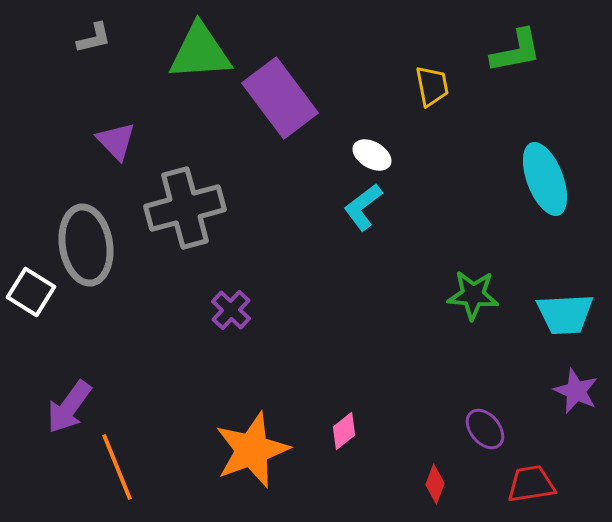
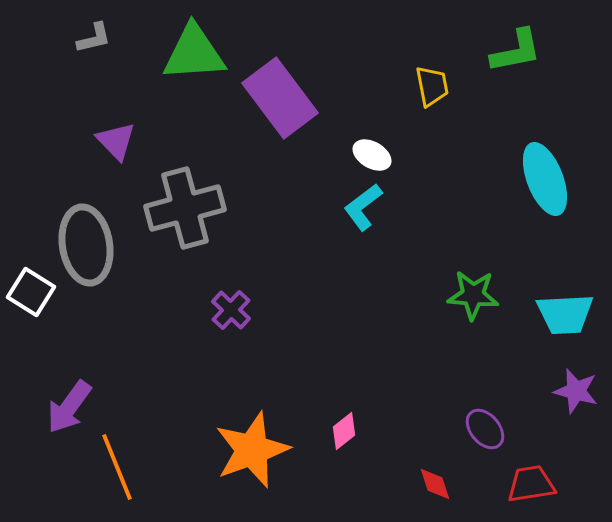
green triangle: moved 6 px left, 1 px down
purple star: rotated 9 degrees counterclockwise
red diamond: rotated 39 degrees counterclockwise
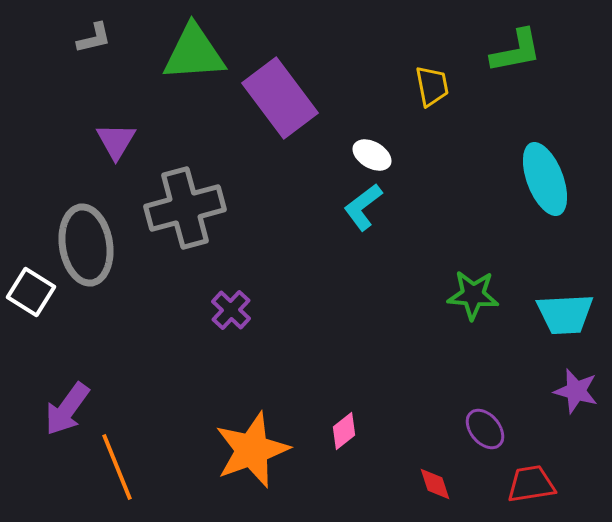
purple triangle: rotated 15 degrees clockwise
purple arrow: moved 2 px left, 2 px down
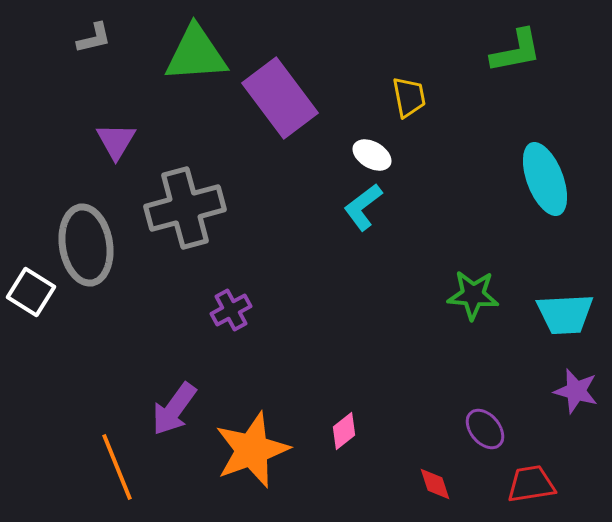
green triangle: moved 2 px right, 1 px down
yellow trapezoid: moved 23 px left, 11 px down
purple cross: rotated 18 degrees clockwise
purple arrow: moved 107 px right
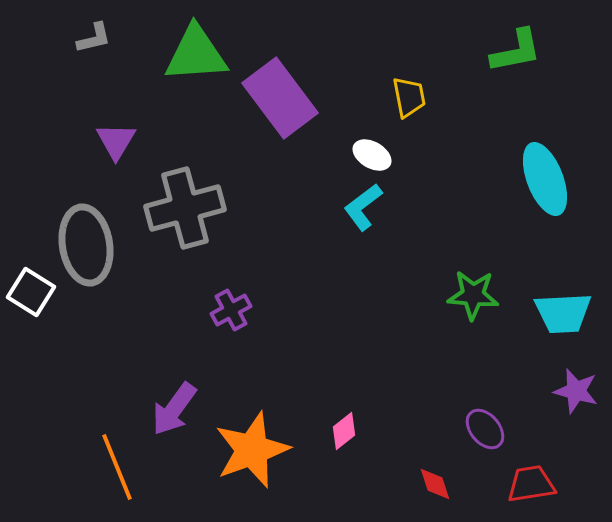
cyan trapezoid: moved 2 px left, 1 px up
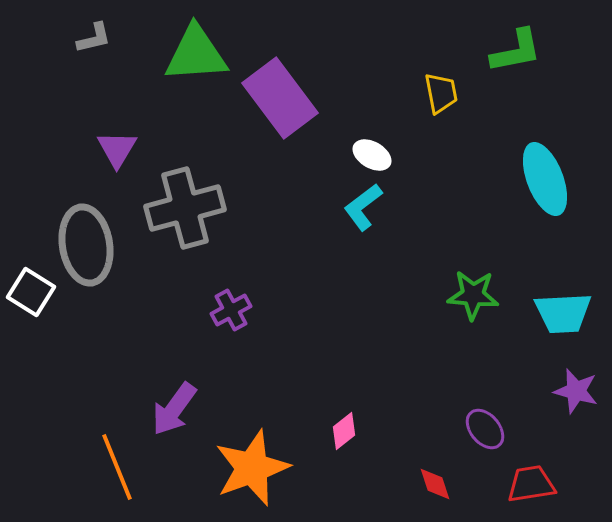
yellow trapezoid: moved 32 px right, 4 px up
purple triangle: moved 1 px right, 8 px down
orange star: moved 18 px down
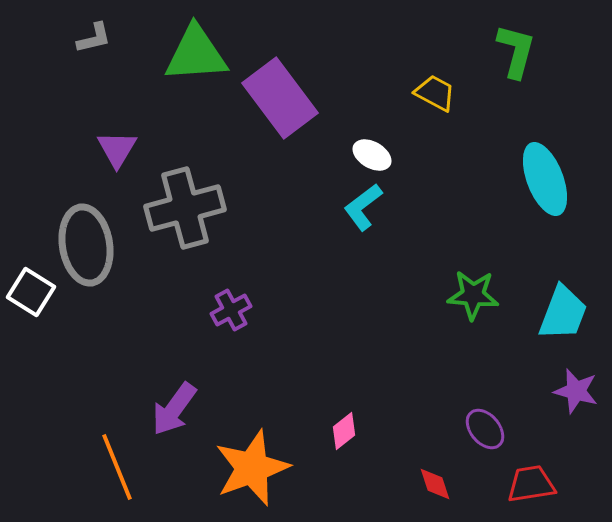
green L-shape: rotated 64 degrees counterclockwise
yellow trapezoid: moved 6 px left; rotated 51 degrees counterclockwise
cyan trapezoid: rotated 66 degrees counterclockwise
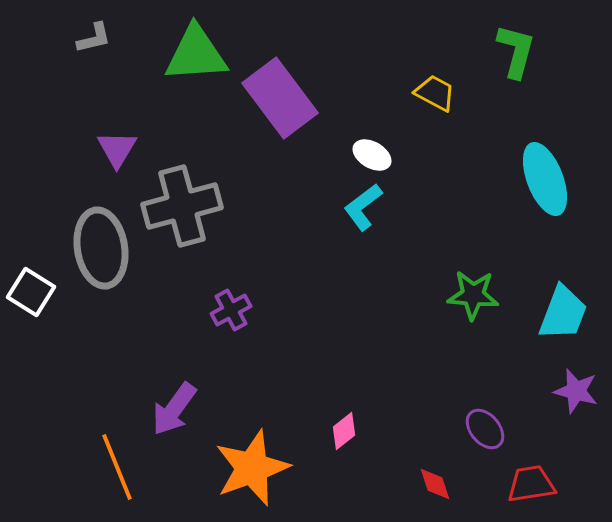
gray cross: moved 3 px left, 2 px up
gray ellipse: moved 15 px right, 3 px down
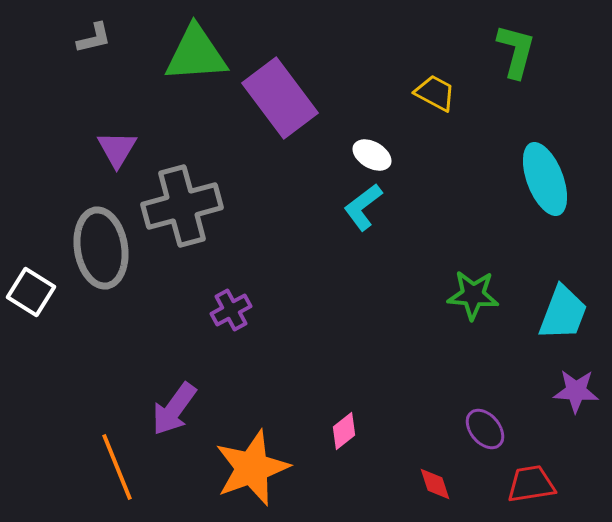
purple star: rotated 12 degrees counterclockwise
